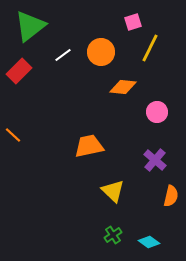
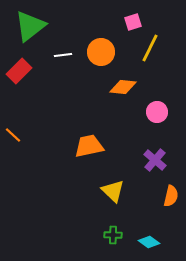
white line: rotated 30 degrees clockwise
green cross: rotated 36 degrees clockwise
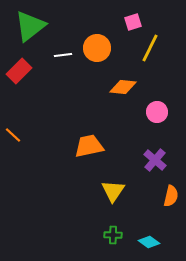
orange circle: moved 4 px left, 4 px up
yellow triangle: rotated 20 degrees clockwise
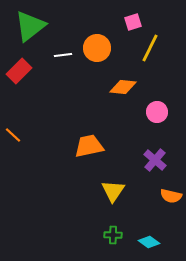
orange semicircle: rotated 90 degrees clockwise
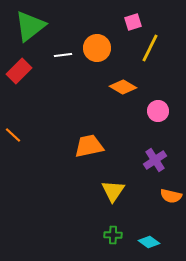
orange diamond: rotated 24 degrees clockwise
pink circle: moved 1 px right, 1 px up
purple cross: rotated 15 degrees clockwise
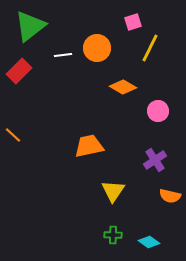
orange semicircle: moved 1 px left
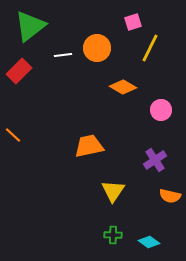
pink circle: moved 3 px right, 1 px up
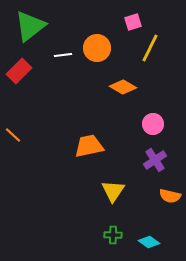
pink circle: moved 8 px left, 14 px down
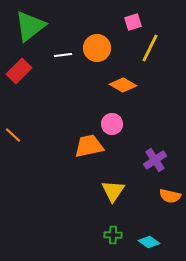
orange diamond: moved 2 px up
pink circle: moved 41 px left
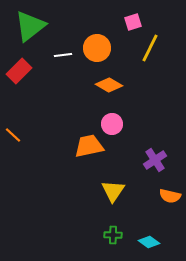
orange diamond: moved 14 px left
